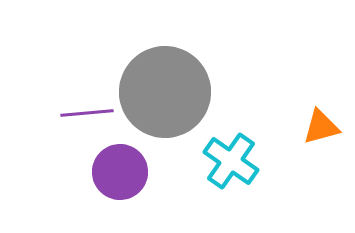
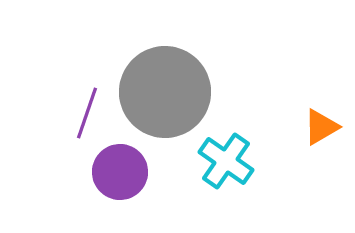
purple line: rotated 66 degrees counterclockwise
orange triangle: rotated 15 degrees counterclockwise
cyan cross: moved 5 px left
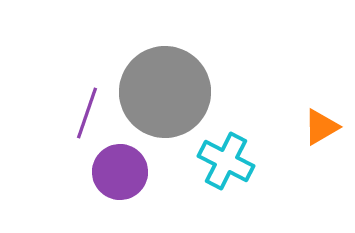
cyan cross: rotated 8 degrees counterclockwise
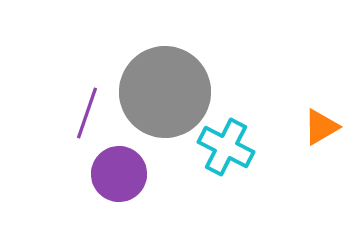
cyan cross: moved 14 px up
purple circle: moved 1 px left, 2 px down
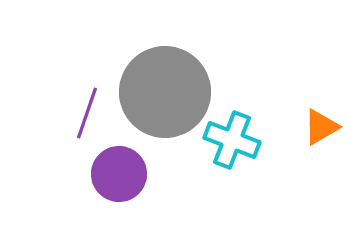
cyan cross: moved 6 px right, 7 px up; rotated 6 degrees counterclockwise
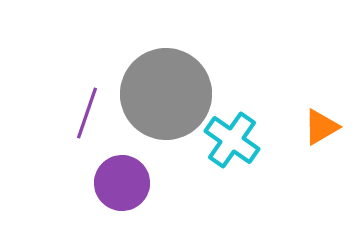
gray circle: moved 1 px right, 2 px down
cyan cross: rotated 14 degrees clockwise
purple circle: moved 3 px right, 9 px down
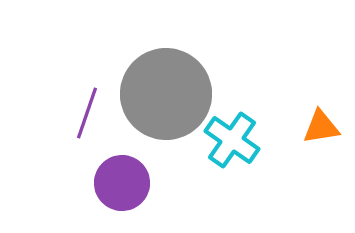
orange triangle: rotated 21 degrees clockwise
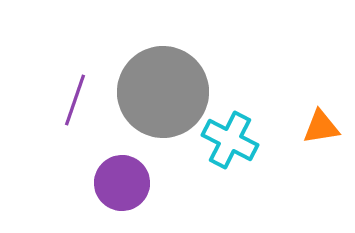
gray circle: moved 3 px left, 2 px up
purple line: moved 12 px left, 13 px up
cyan cross: moved 2 px left; rotated 8 degrees counterclockwise
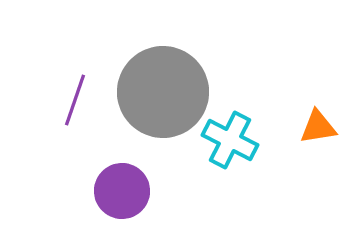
orange triangle: moved 3 px left
purple circle: moved 8 px down
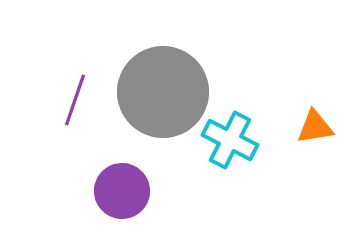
orange triangle: moved 3 px left
